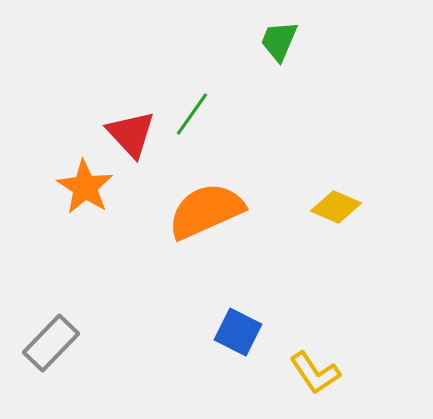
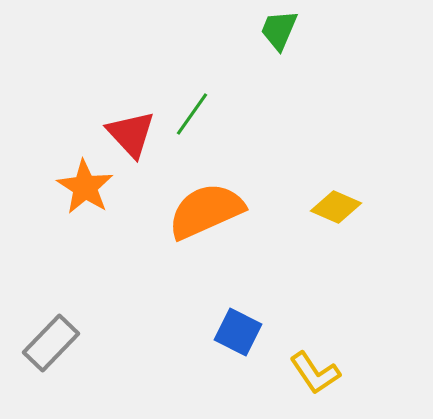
green trapezoid: moved 11 px up
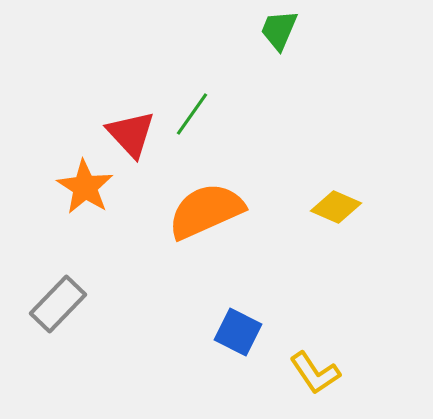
gray rectangle: moved 7 px right, 39 px up
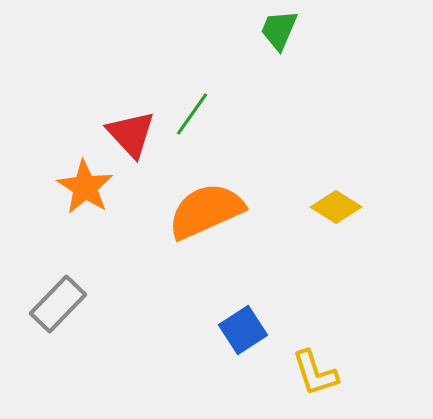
yellow diamond: rotated 9 degrees clockwise
blue square: moved 5 px right, 2 px up; rotated 30 degrees clockwise
yellow L-shape: rotated 16 degrees clockwise
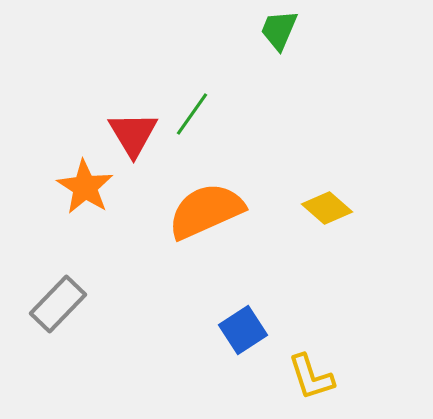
red triangle: moved 2 px right; rotated 12 degrees clockwise
yellow diamond: moved 9 px left, 1 px down; rotated 9 degrees clockwise
yellow L-shape: moved 4 px left, 4 px down
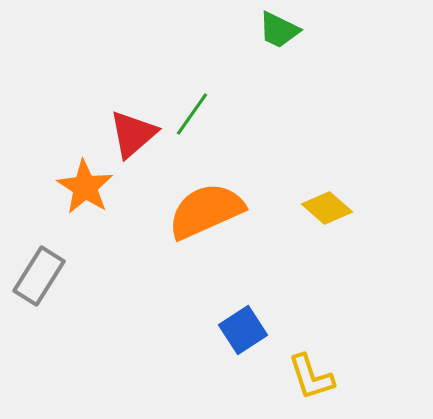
green trapezoid: rotated 87 degrees counterclockwise
red triangle: rotated 20 degrees clockwise
gray rectangle: moved 19 px left, 28 px up; rotated 12 degrees counterclockwise
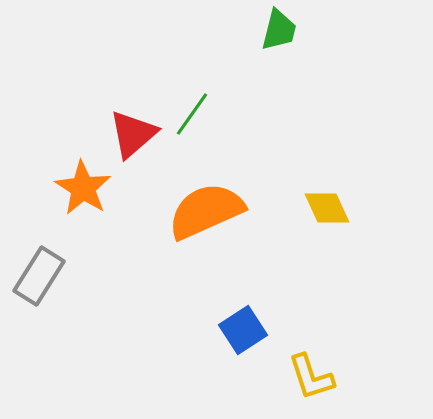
green trapezoid: rotated 102 degrees counterclockwise
orange star: moved 2 px left, 1 px down
yellow diamond: rotated 24 degrees clockwise
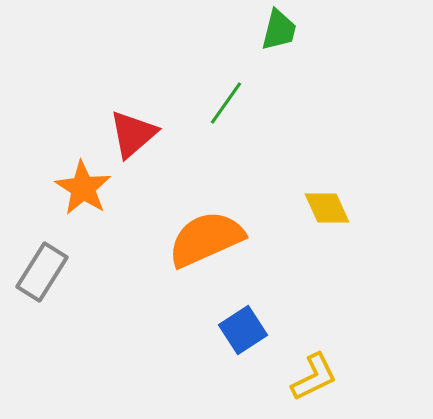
green line: moved 34 px right, 11 px up
orange semicircle: moved 28 px down
gray rectangle: moved 3 px right, 4 px up
yellow L-shape: moved 3 px right; rotated 98 degrees counterclockwise
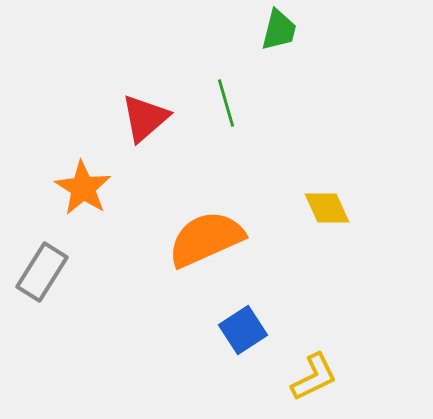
green line: rotated 51 degrees counterclockwise
red triangle: moved 12 px right, 16 px up
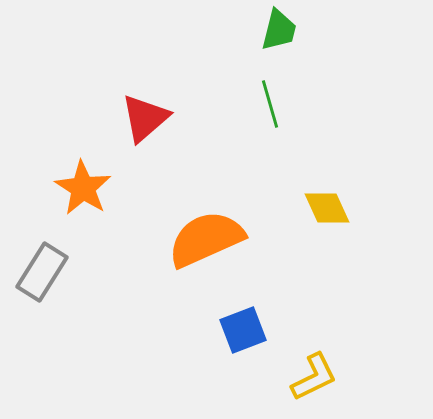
green line: moved 44 px right, 1 px down
blue square: rotated 12 degrees clockwise
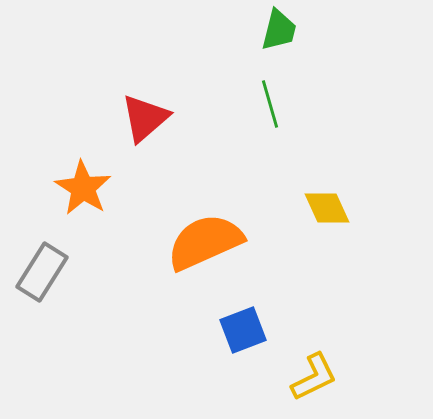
orange semicircle: moved 1 px left, 3 px down
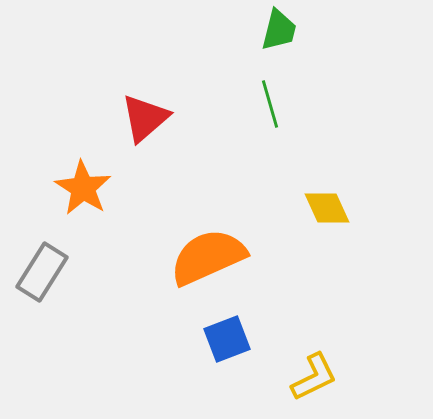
orange semicircle: moved 3 px right, 15 px down
blue square: moved 16 px left, 9 px down
